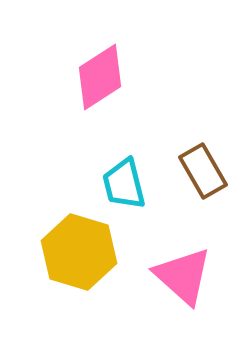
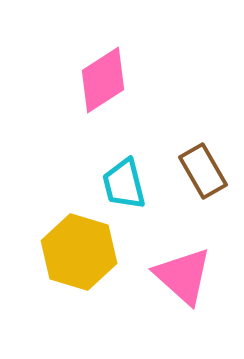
pink diamond: moved 3 px right, 3 px down
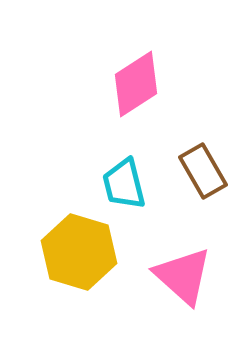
pink diamond: moved 33 px right, 4 px down
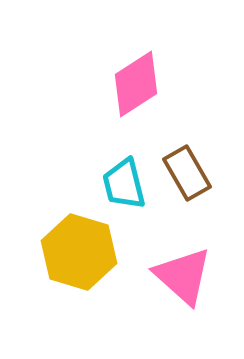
brown rectangle: moved 16 px left, 2 px down
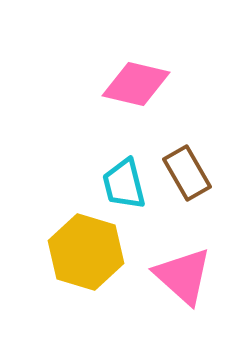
pink diamond: rotated 46 degrees clockwise
yellow hexagon: moved 7 px right
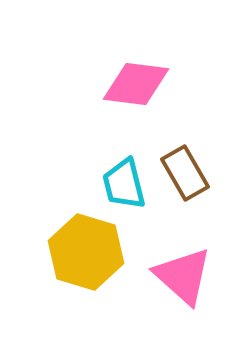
pink diamond: rotated 6 degrees counterclockwise
brown rectangle: moved 2 px left
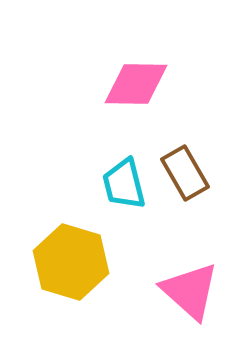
pink diamond: rotated 6 degrees counterclockwise
yellow hexagon: moved 15 px left, 10 px down
pink triangle: moved 7 px right, 15 px down
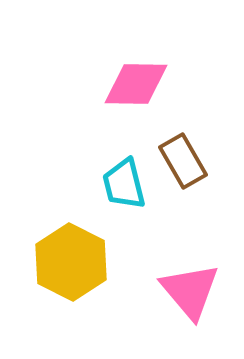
brown rectangle: moved 2 px left, 12 px up
yellow hexagon: rotated 10 degrees clockwise
pink triangle: rotated 8 degrees clockwise
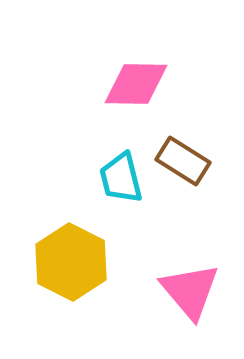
brown rectangle: rotated 28 degrees counterclockwise
cyan trapezoid: moved 3 px left, 6 px up
